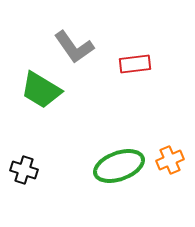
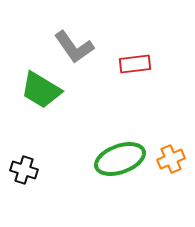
orange cross: moved 1 px right, 1 px up
green ellipse: moved 1 px right, 7 px up
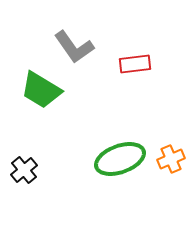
black cross: rotated 32 degrees clockwise
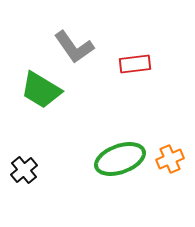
orange cross: moved 1 px left
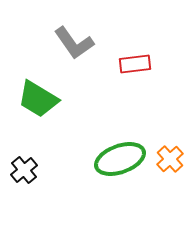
gray L-shape: moved 4 px up
green trapezoid: moved 3 px left, 9 px down
orange cross: rotated 20 degrees counterclockwise
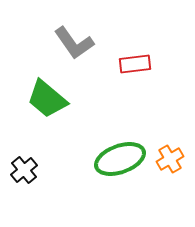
green trapezoid: moved 9 px right; rotated 9 degrees clockwise
orange cross: rotated 12 degrees clockwise
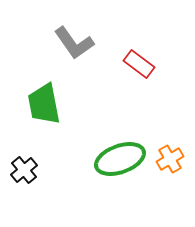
red rectangle: moved 4 px right; rotated 44 degrees clockwise
green trapezoid: moved 3 px left, 5 px down; rotated 39 degrees clockwise
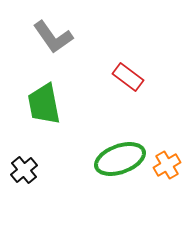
gray L-shape: moved 21 px left, 6 px up
red rectangle: moved 11 px left, 13 px down
orange cross: moved 3 px left, 6 px down
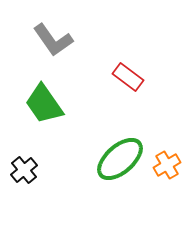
gray L-shape: moved 3 px down
green trapezoid: rotated 24 degrees counterclockwise
green ellipse: rotated 21 degrees counterclockwise
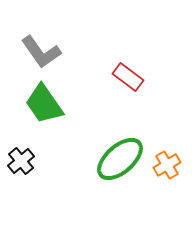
gray L-shape: moved 12 px left, 12 px down
black cross: moved 3 px left, 9 px up
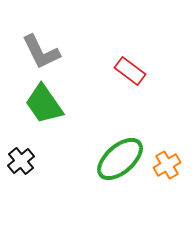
gray L-shape: rotated 9 degrees clockwise
red rectangle: moved 2 px right, 6 px up
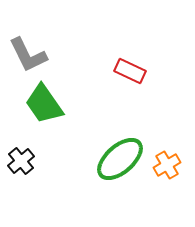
gray L-shape: moved 13 px left, 3 px down
red rectangle: rotated 12 degrees counterclockwise
